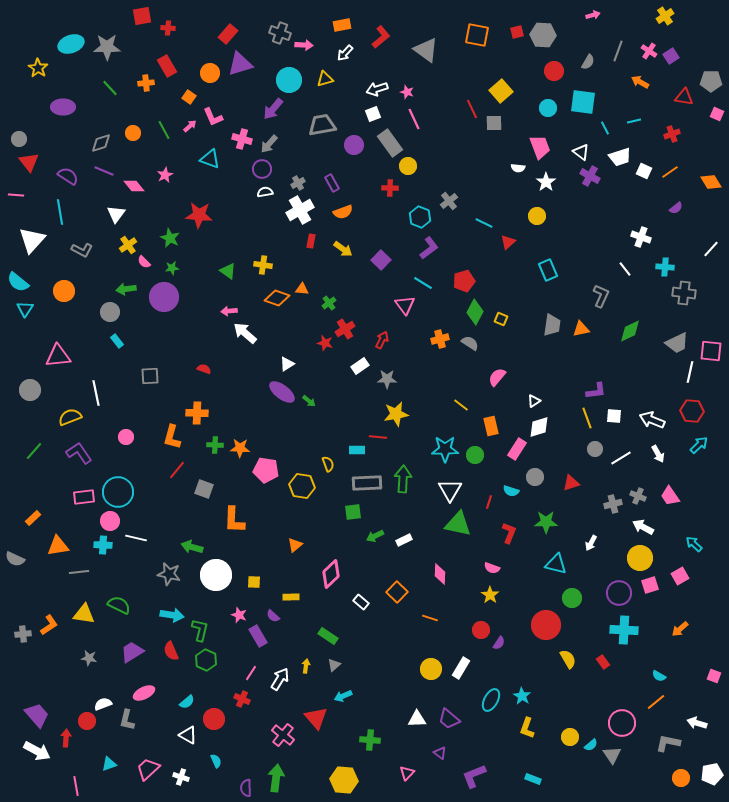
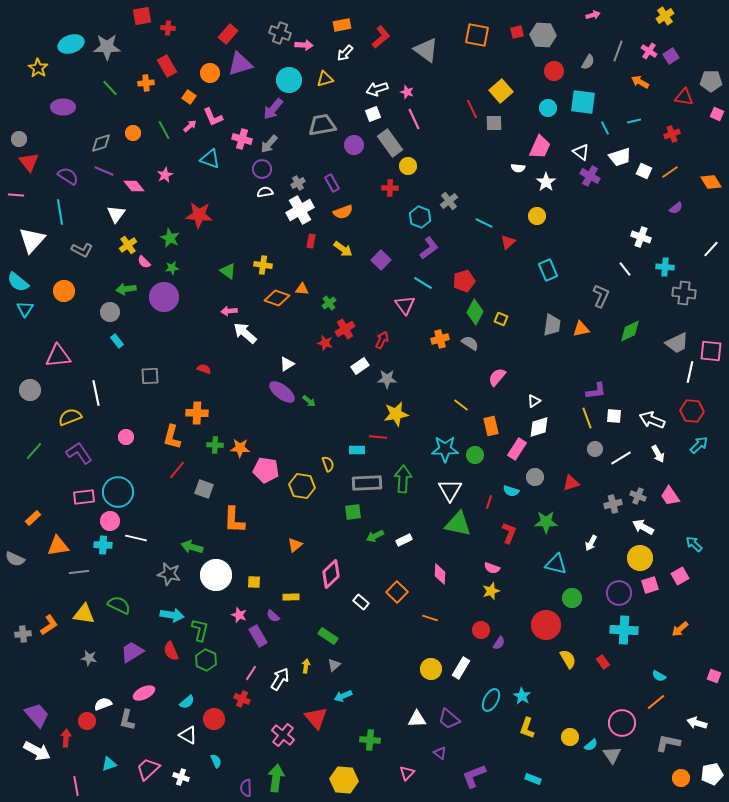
pink trapezoid at (540, 147): rotated 45 degrees clockwise
yellow star at (490, 595): moved 1 px right, 4 px up; rotated 18 degrees clockwise
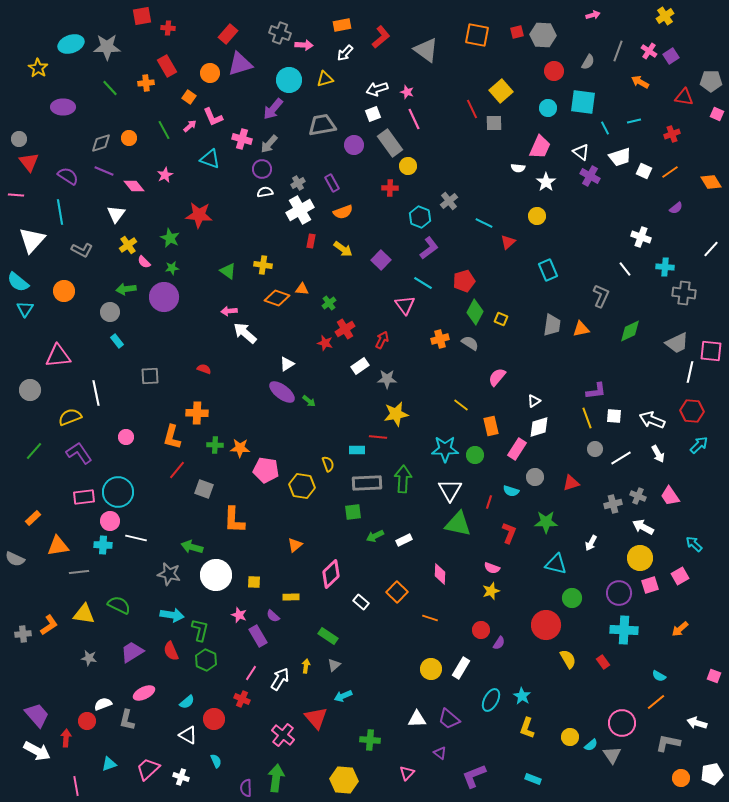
orange circle at (133, 133): moved 4 px left, 5 px down
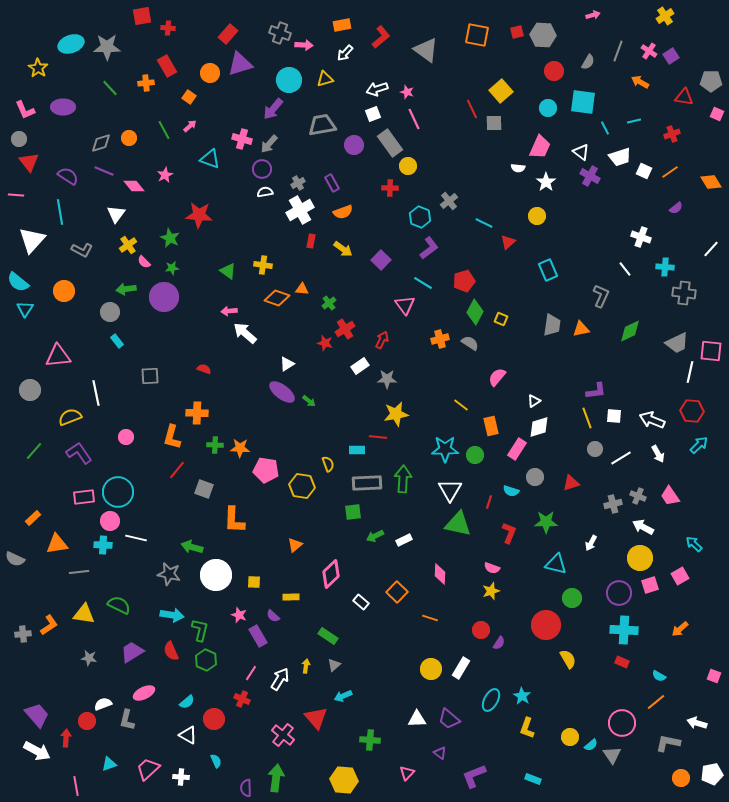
pink L-shape at (213, 117): moved 188 px left, 7 px up
orange triangle at (58, 546): moved 1 px left, 2 px up
red rectangle at (603, 662): moved 19 px right; rotated 32 degrees counterclockwise
white cross at (181, 777): rotated 14 degrees counterclockwise
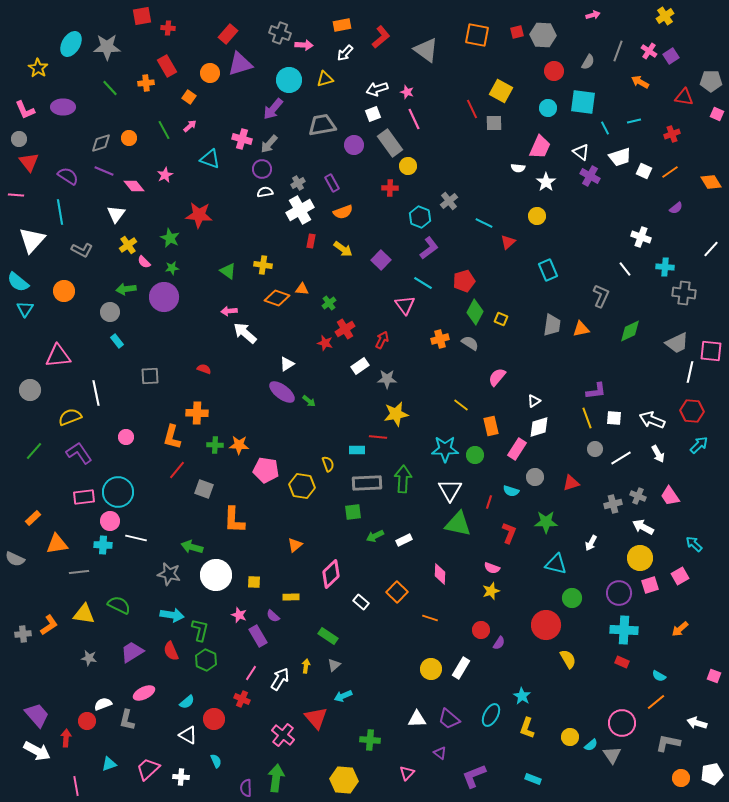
cyan ellipse at (71, 44): rotated 40 degrees counterclockwise
yellow square at (501, 91): rotated 20 degrees counterclockwise
white square at (614, 416): moved 2 px down
orange star at (240, 448): moved 1 px left, 3 px up
cyan ellipse at (491, 700): moved 15 px down
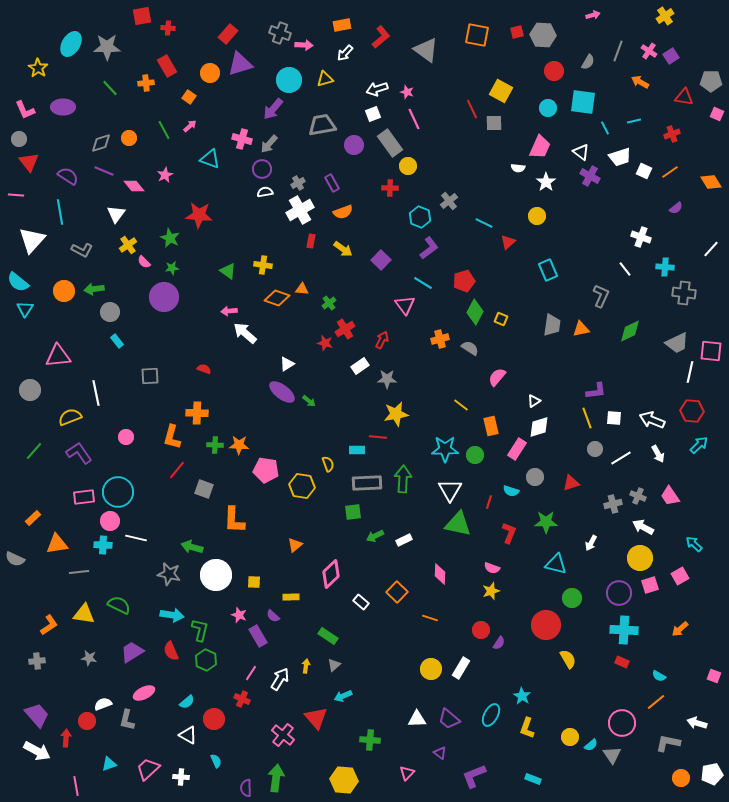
green arrow at (126, 289): moved 32 px left
gray semicircle at (470, 343): moved 5 px down
gray cross at (23, 634): moved 14 px right, 27 px down
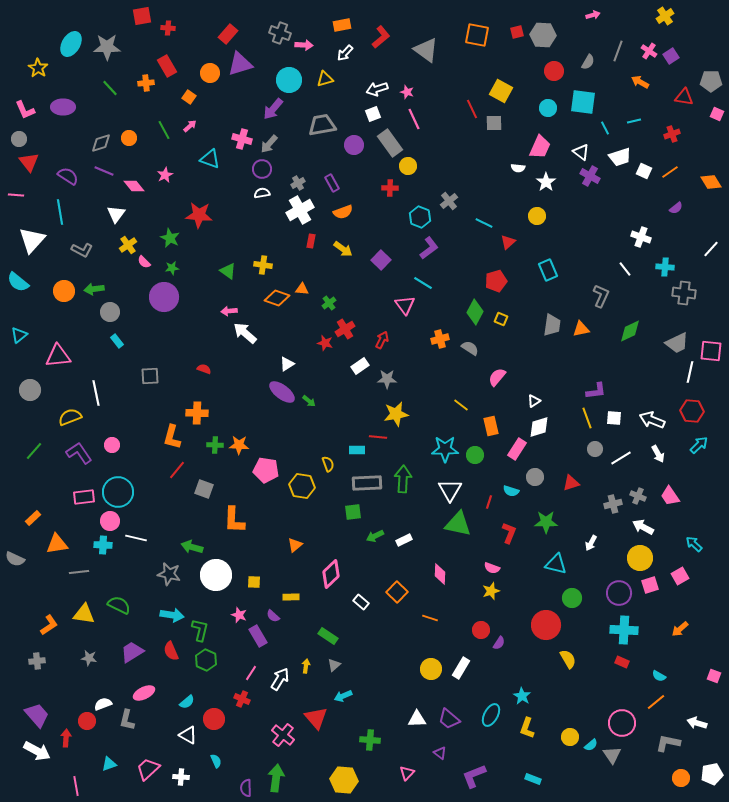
white semicircle at (265, 192): moved 3 px left, 1 px down
red pentagon at (464, 281): moved 32 px right
cyan triangle at (25, 309): moved 6 px left, 26 px down; rotated 18 degrees clockwise
pink circle at (126, 437): moved 14 px left, 8 px down
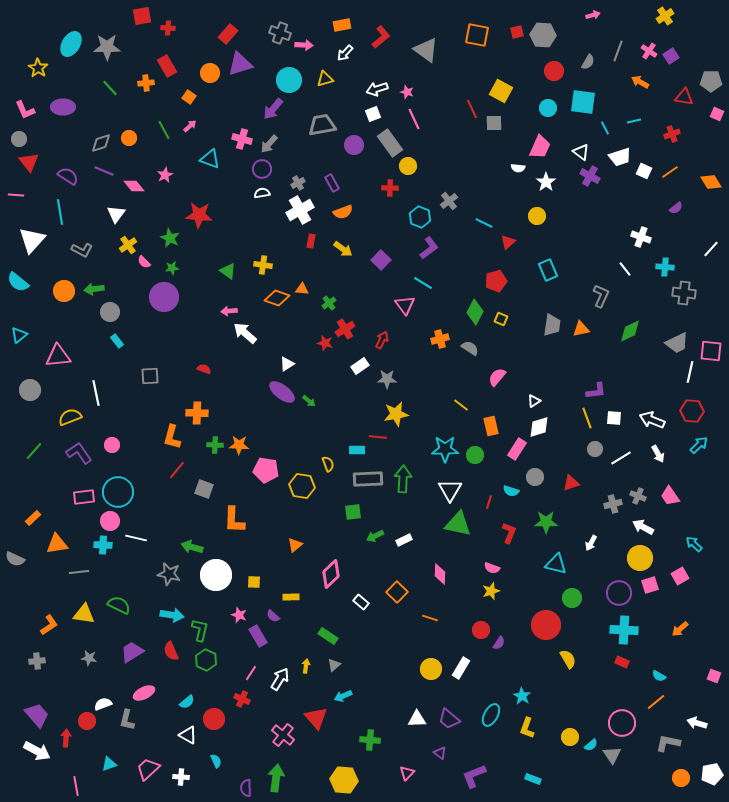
gray rectangle at (367, 483): moved 1 px right, 4 px up
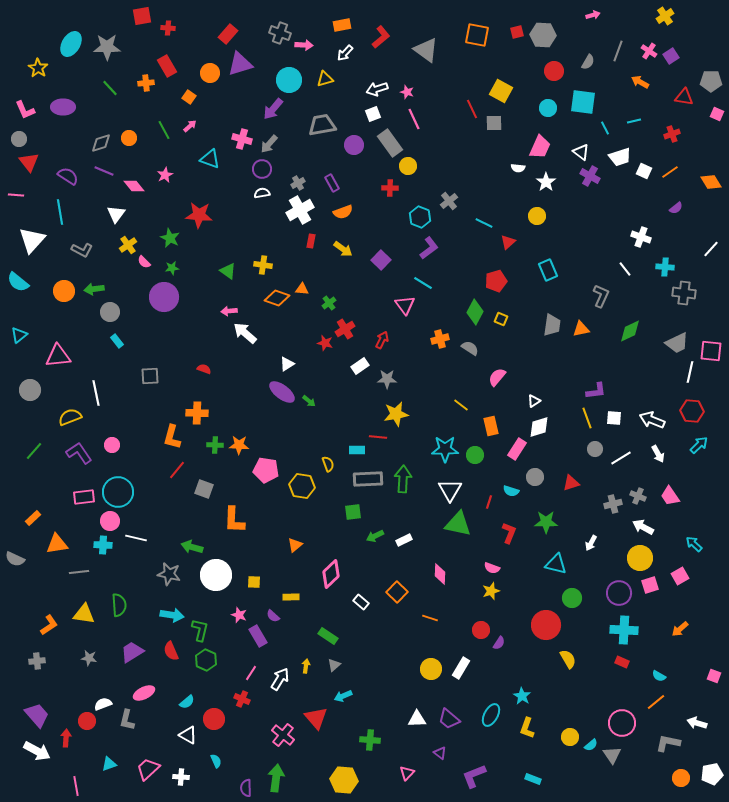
green semicircle at (119, 605): rotated 60 degrees clockwise
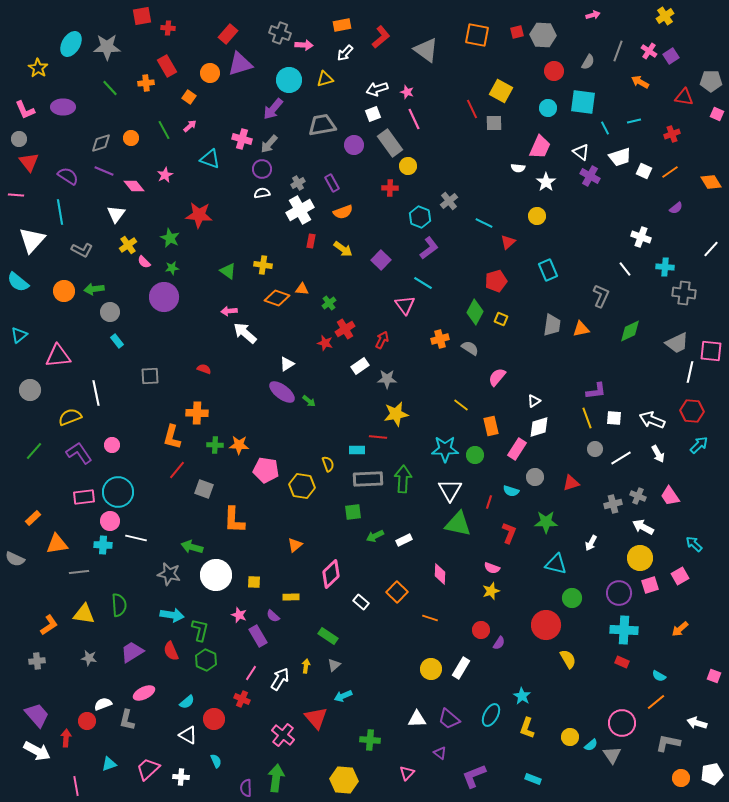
orange circle at (129, 138): moved 2 px right
